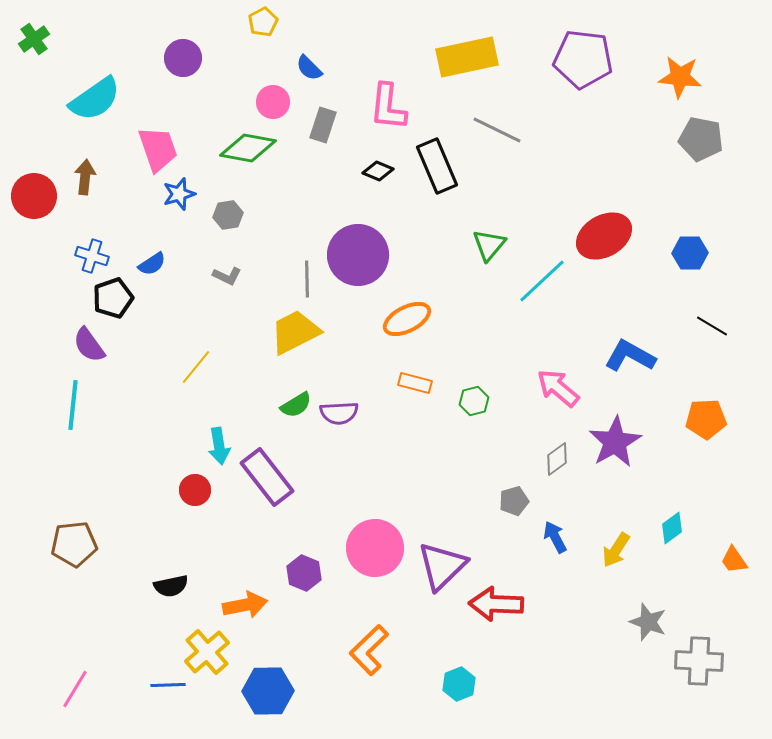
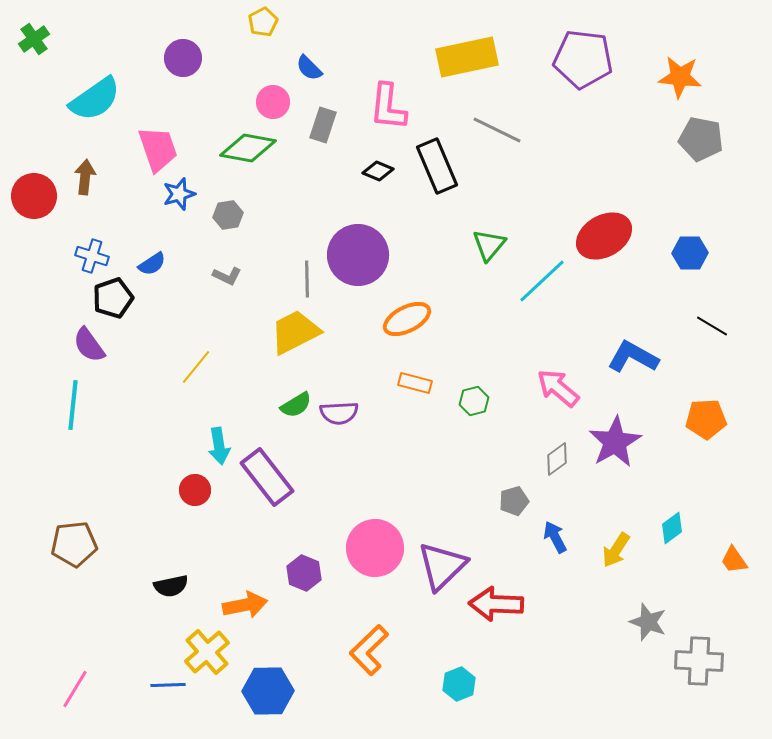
blue L-shape at (630, 356): moved 3 px right, 1 px down
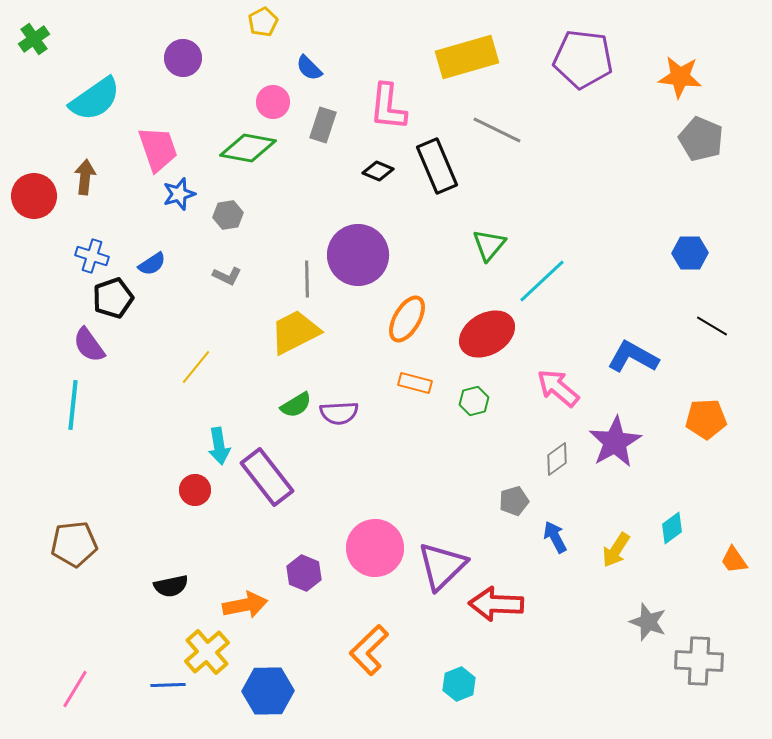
yellow rectangle at (467, 57): rotated 4 degrees counterclockwise
gray pentagon at (701, 139): rotated 12 degrees clockwise
red ellipse at (604, 236): moved 117 px left, 98 px down
orange ellipse at (407, 319): rotated 33 degrees counterclockwise
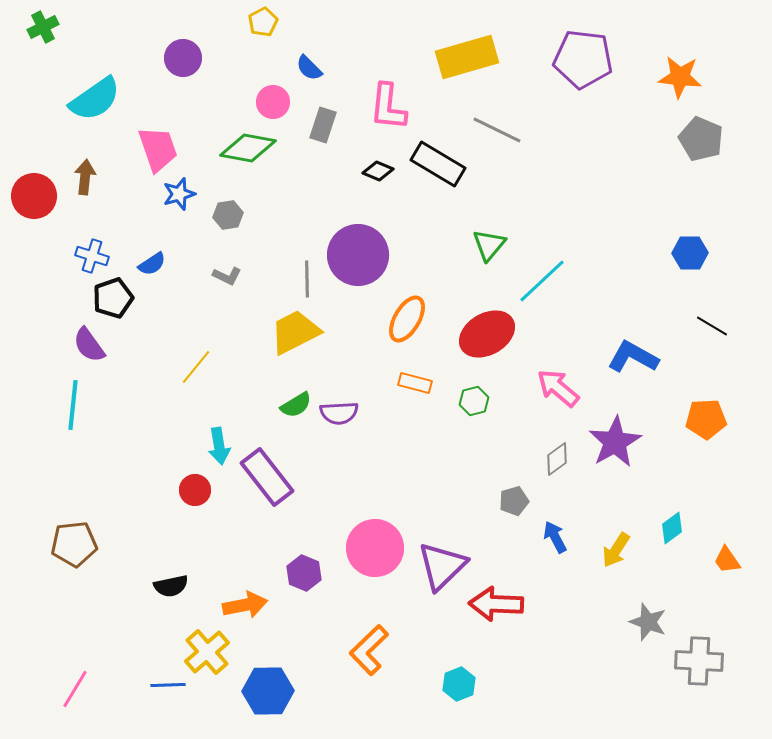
green cross at (34, 39): moved 9 px right, 12 px up; rotated 8 degrees clockwise
black rectangle at (437, 166): moved 1 px right, 2 px up; rotated 36 degrees counterclockwise
orange trapezoid at (734, 560): moved 7 px left
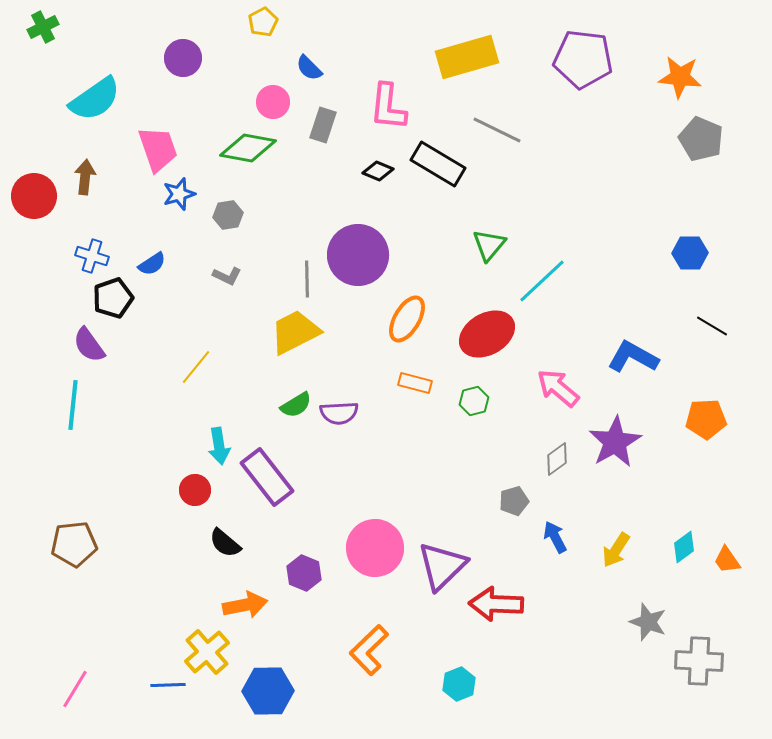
cyan diamond at (672, 528): moved 12 px right, 19 px down
black semicircle at (171, 586): moved 54 px right, 43 px up; rotated 52 degrees clockwise
